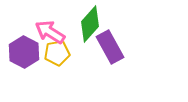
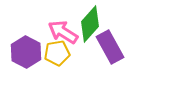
pink arrow: moved 13 px right
purple hexagon: moved 2 px right
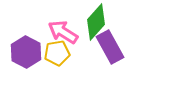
green diamond: moved 6 px right, 2 px up
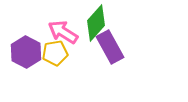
green diamond: moved 1 px down
yellow pentagon: moved 2 px left
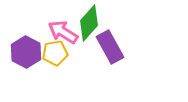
green diamond: moved 7 px left
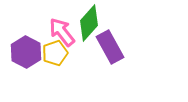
pink arrow: moved 1 px left; rotated 20 degrees clockwise
yellow pentagon: rotated 10 degrees counterclockwise
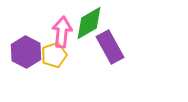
green diamond: rotated 18 degrees clockwise
pink arrow: rotated 44 degrees clockwise
yellow pentagon: moved 1 px left, 2 px down
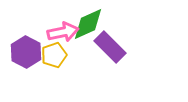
green diamond: moved 1 px left, 1 px down; rotated 6 degrees clockwise
pink arrow: moved 1 px right; rotated 72 degrees clockwise
purple rectangle: rotated 16 degrees counterclockwise
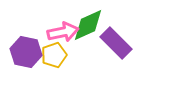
green diamond: moved 1 px down
purple rectangle: moved 6 px right, 4 px up
purple hexagon: rotated 16 degrees counterclockwise
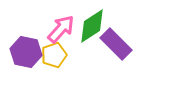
green diamond: moved 4 px right, 1 px down; rotated 9 degrees counterclockwise
pink arrow: moved 2 px left, 3 px up; rotated 36 degrees counterclockwise
purple rectangle: moved 1 px down
